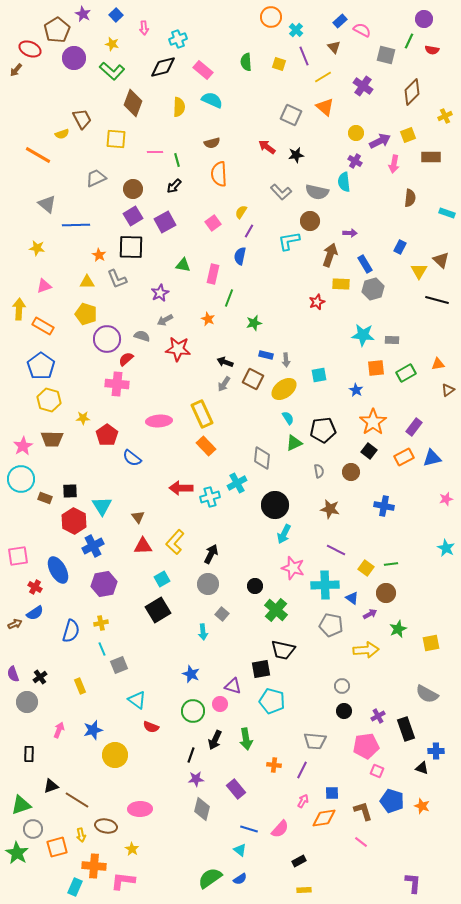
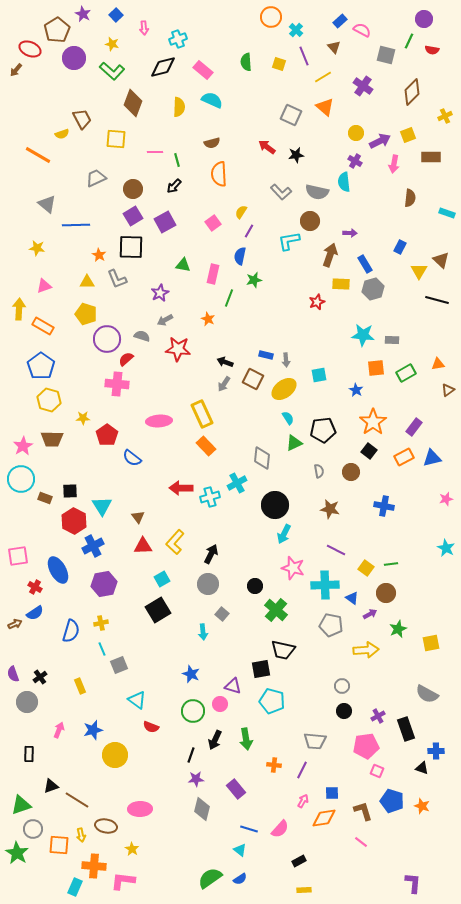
green star at (254, 323): moved 43 px up
orange square at (57, 847): moved 2 px right, 2 px up; rotated 20 degrees clockwise
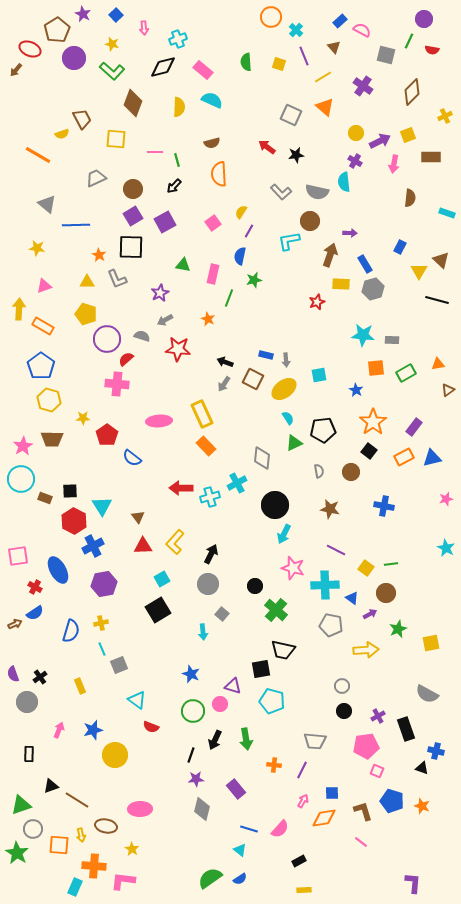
blue cross at (436, 751): rotated 14 degrees clockwise
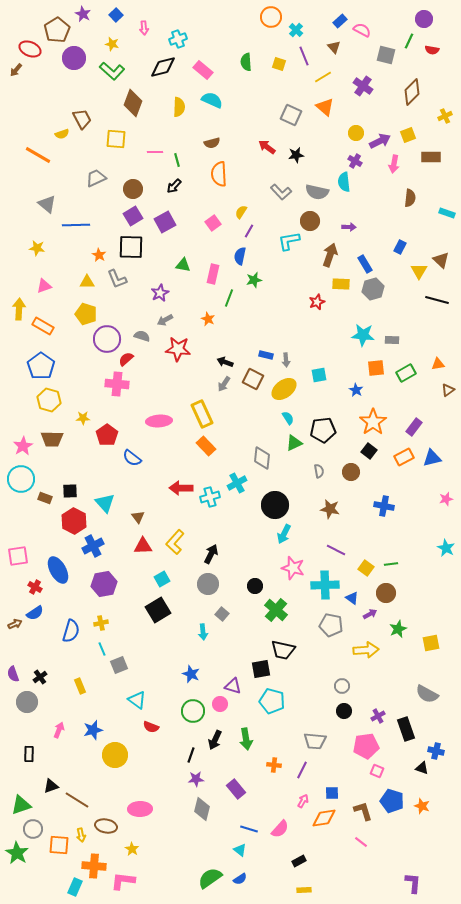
purple arrow at (350, 233): moved 1 px left, 6 px up
cyan triangle at (102, 506): moved 3 px right, 3 px up; rotated 10 degrees counterclockwise
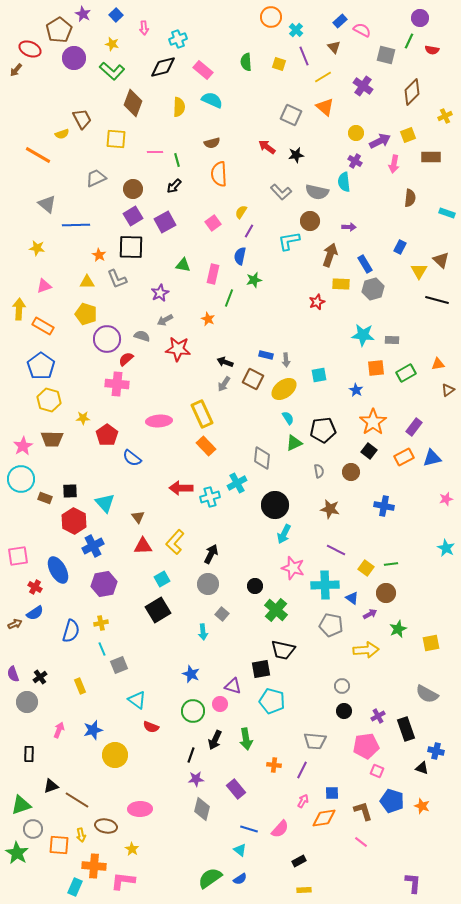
purple circle at (424, 19): moved 4 px left, 1 px up
brown pentagon at (57, 30): moved 2 px right
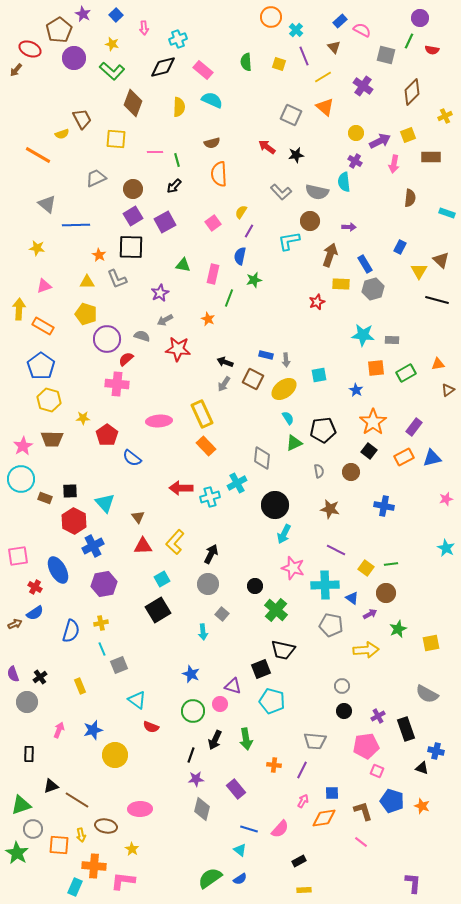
black square at (261, 669): rotated 12 degrees counterclockwise
